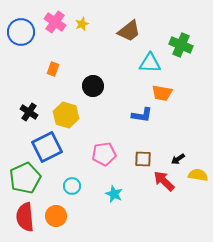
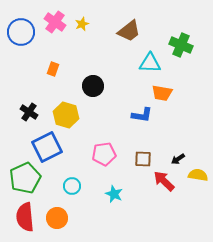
orange circle: moved 1 px right, 2 px down
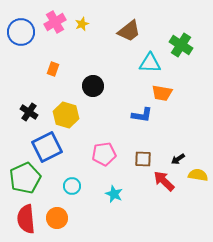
pink cross: rotated 25 degrees clockwise
green cross: rotated 10 degrees clockwise
red semicircle: moved 1 px right, 2 px down
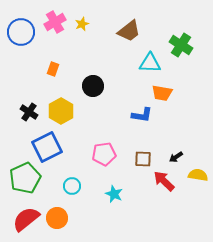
yellow hexagon: moved 5 px left, 4 px up; rotated 15 degrees clockwise
black arrow: moved 2 px left, 2 px up
red semicircle: rotated 56 degrees clockwise
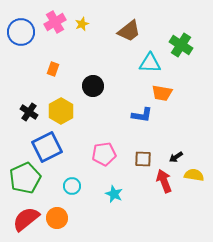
yellow semicircle: moved 4 px left
red arrow: rotated 25 degrees clockwise
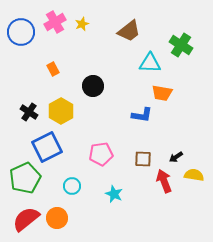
orange rectangle: rotated 48 degrees counterclockwise
pink pentagon: moved 3 px left
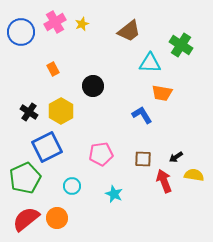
blue L-shape: rotated 130 degrees counterclockwise
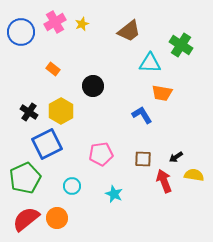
orange rectangle: rotated 24 degrees counterclockwise
blue square: moved 3 px up
